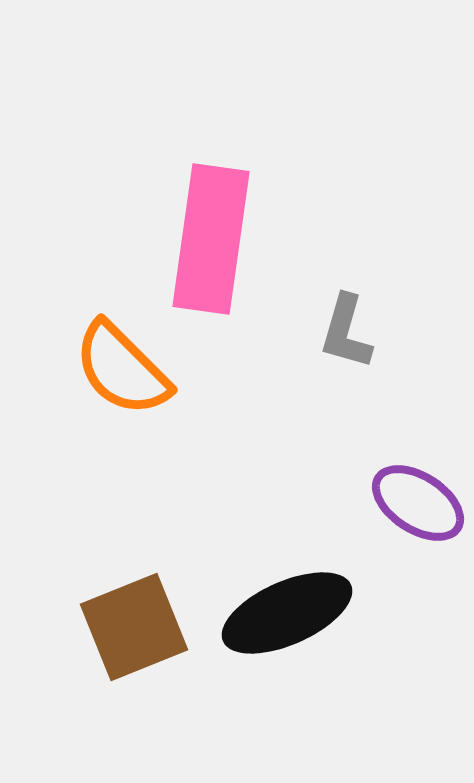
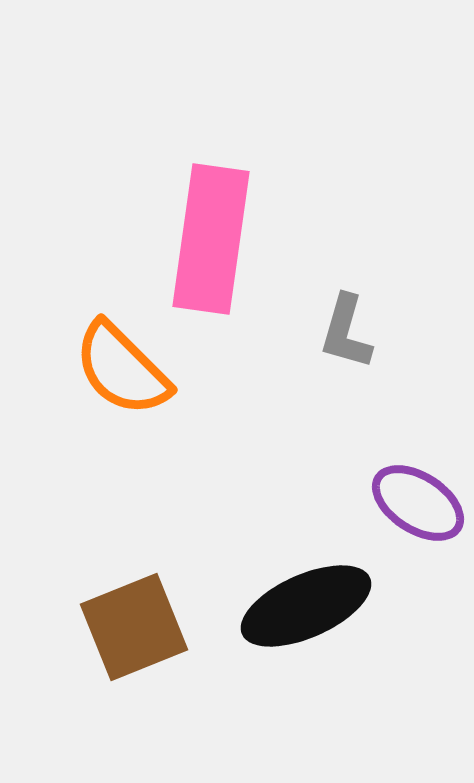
black ellipse: moved 19 px right, 7 px up
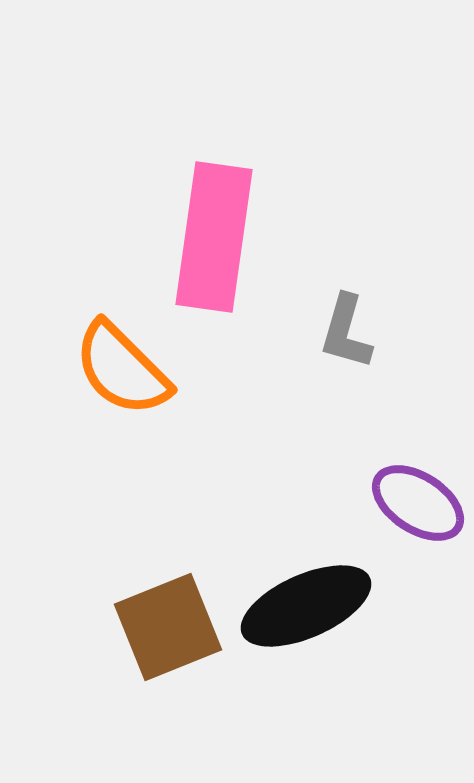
pink rectangle: moved 3 px right, 2 px up
brown square: moved 34 px right
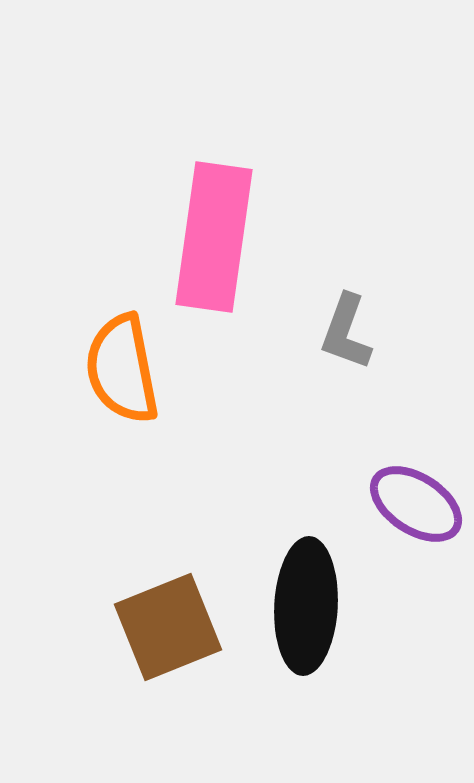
gray L-shape: rotated 4 degrees clockwise
orange semicircle: rotated 34 degrees clockwise
purple ellipse: moved 2 px left, 1 px down
black ellipse: rotated 63 degrees counterclockwise
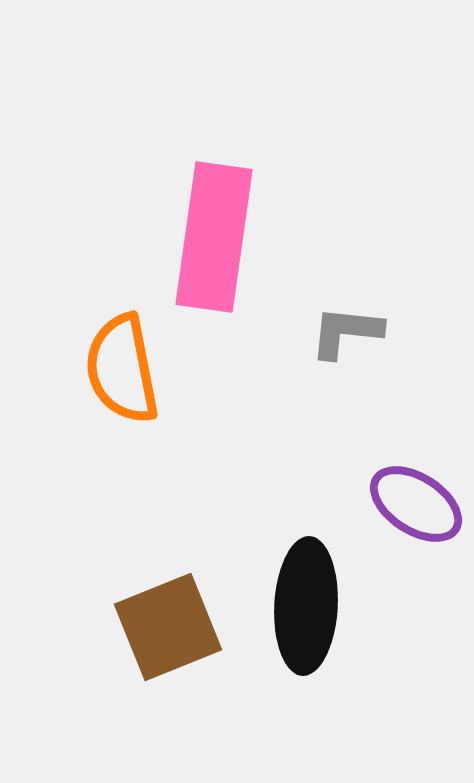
gray L-shape: rotated 76 degrees clockwise
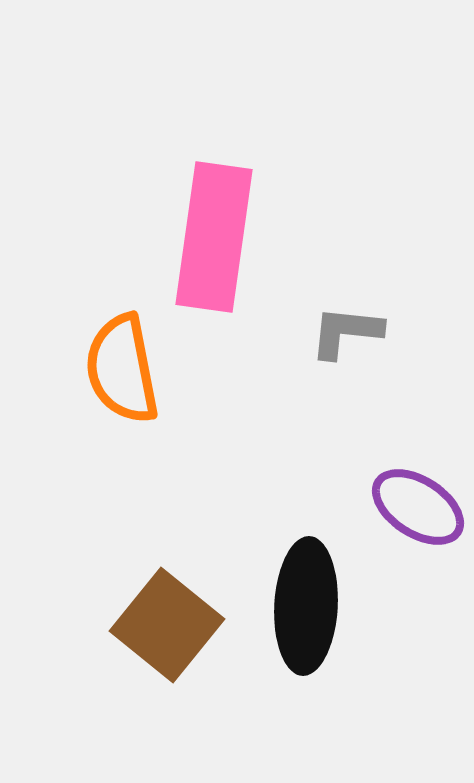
purple ellipse: moved 2 px right, 3 px down
brown square: moved 1 px left, 2 px up; rotated 29 degrees counterclockwise
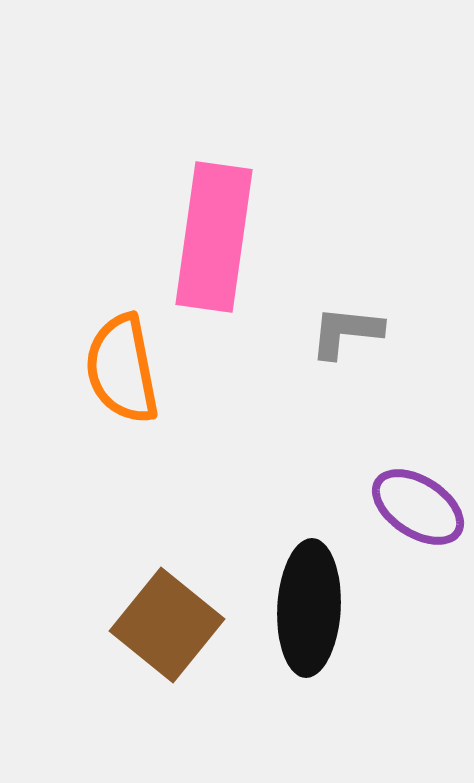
black ellipse: moved 3 px right, 2 px down
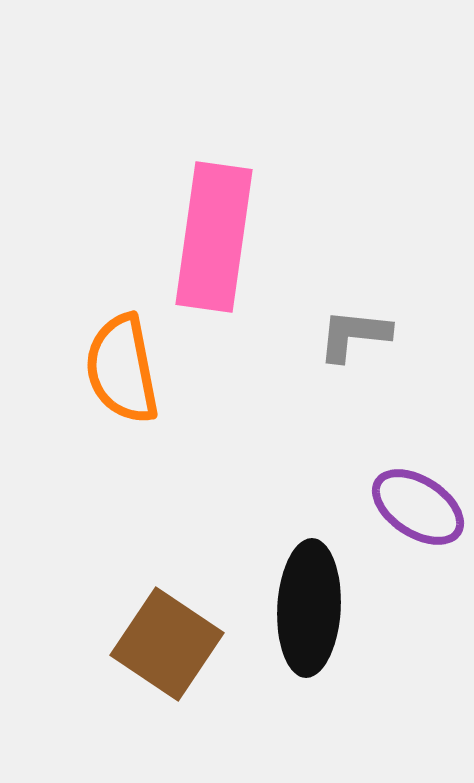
gray L-shape: moved 8 px right, 3 px down
brown square: moved 19 px down; rotated 5 degrees counterclockwise
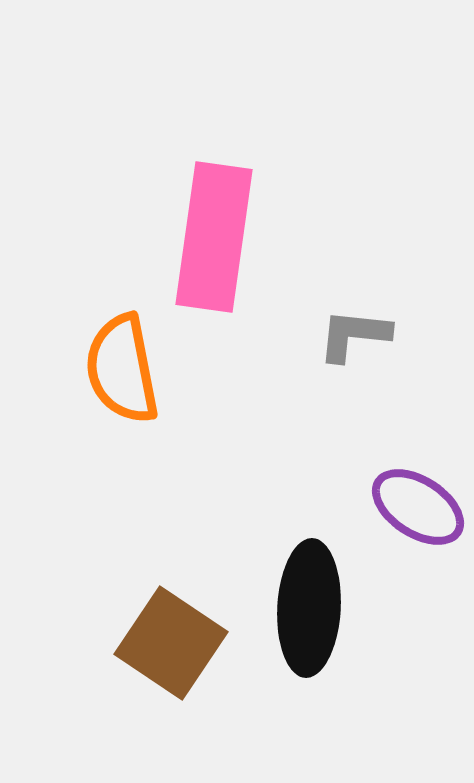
brown square: moved 4 px right, 1 px up
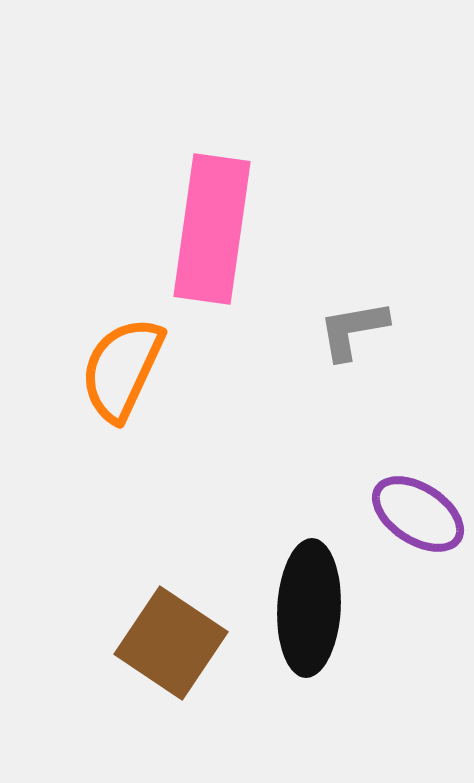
pink rectangle: moved 2 px left, 8 px up
gray L-shape: moved 1 px left, 5 px up; rotated 16 degrees counterclockwise
orange semicircle: rotated 36 degrees clockwise
purple ellipse: moved 7 px down
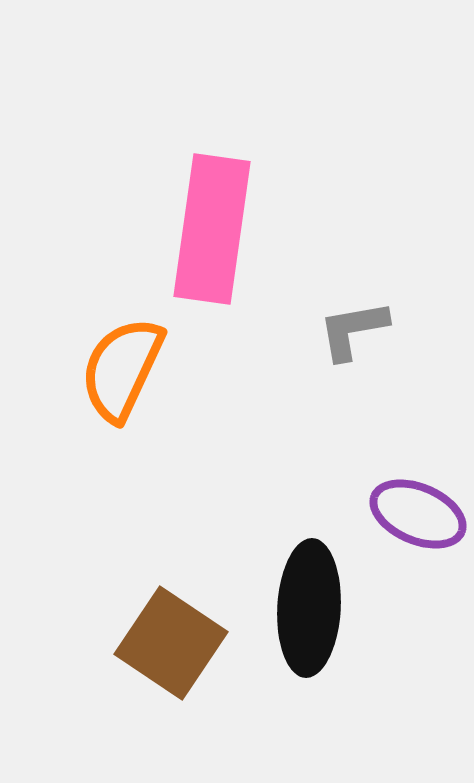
purple ellipse: rotated 10 degrees counterclockwise
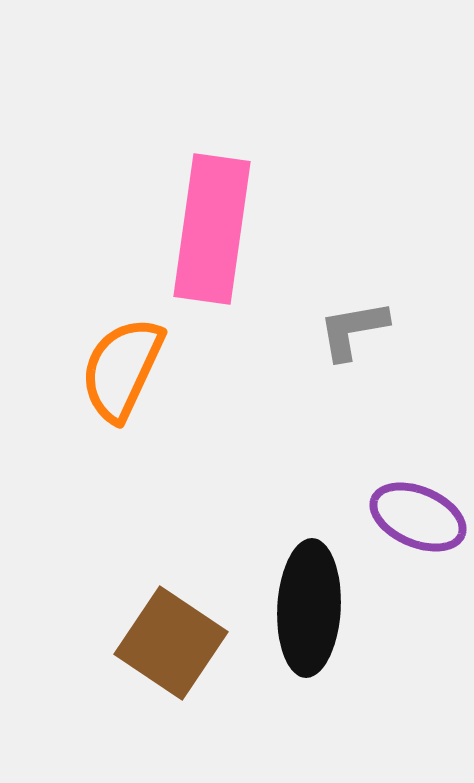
purple ellipse: moved 3 px down
